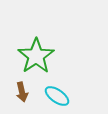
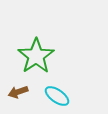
brown arrow: moved 4 px left; rotated 84 degrees clockwise
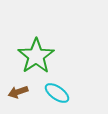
cyan ellipse: moved 3 px up
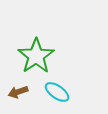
cyan ellipse: moved 1 px up
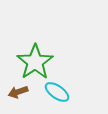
green star: moved 1 px left, 6 px down
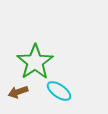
cyan ellipse: moved 2 px right, 1 px up
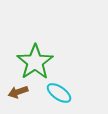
cyan ellipse: moved 2 px down
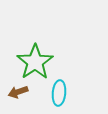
cyan ellipse: rotated 60 degrees clockwise
